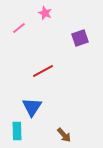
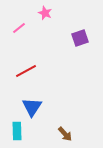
red line: moved 17 px left
brown arrow: moved 1 px right, 1 px up
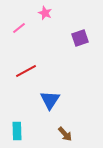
blue triangle: moved 18 px right, 7 px up
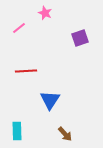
red line: rotated 25 degrees clockwise
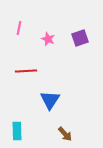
pink star: moved 3 px right, 26 px down
pink line: rotated 40 degrees counterclockwise
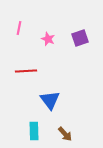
blue triangle: rotated 10 degrees counterclockwise
cyan rectangle: moved 17 px right
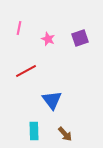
red line: rotated 25 degrees counterclockwise
blue triangle: moved 2 px right
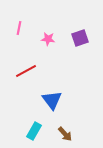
pink star: rotated 16 degrees counterclockwise
cyan rectangle: rotated 30 degrees clockwise
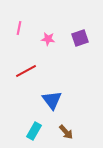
brown arrow: moved 1 px right, 2 px up
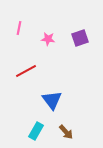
cyan rectangle: moved 2 px right
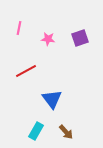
blue triangle: moved 1 px up
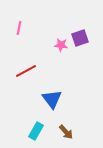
pink star: moved 13 px right, 6 px down
